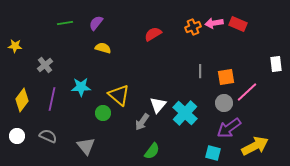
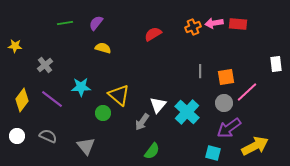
red rectangle: rotated 18 degrees counterclockwise
purple line: rotated 65 degrees counterclockwise
cyan cross: moved 2 px right, 1 px up
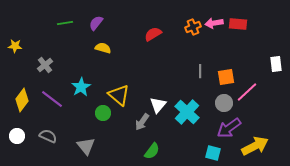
cyan star: rotated 30 degrees counterclockwise
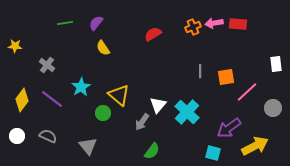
yellow semicircle: rotated 140 degrees counterclockwise
gray cross: moved 2 px right; rotated 14 degrees counterclockwise
gray circle: moved 49 px right, 5 px down
gray triangle: moved 2 px right
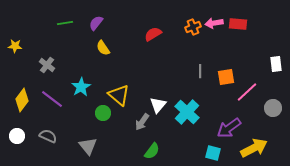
yellow arrow: moved 1 px left, 2 px down
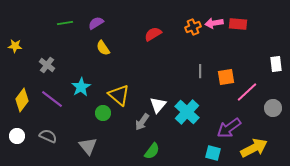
purple semicircle: rotated 21 degrees clockwise
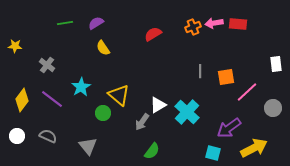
white triangle: rotated 18 degrees clockwise
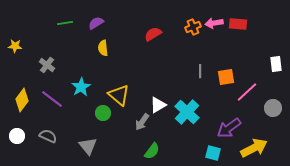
yellow semicircle: rotated 28 degrees clockwise
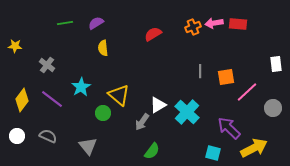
purple arrow: rotated 80 degrees clockwise
